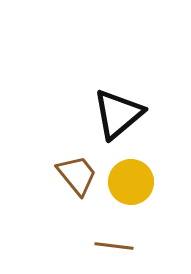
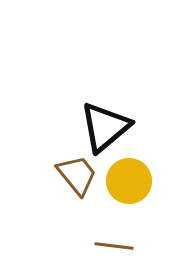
black triangle: moved 13 px left, 13 px down
yellow circle: moved 2 px left, 1 px up
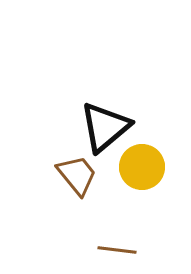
yellow circle: moved 13 px right, 14 px up
brown line: moved 3 px right, 4 px down
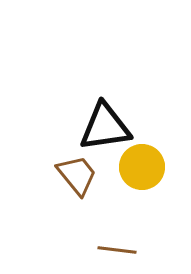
black triangle: rotated 32 degrees clockwise
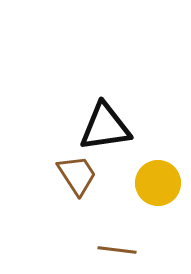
yellow circle: moved 16 px right, 16 px down
brown trapezoid: rotated 6 degrees clockwise
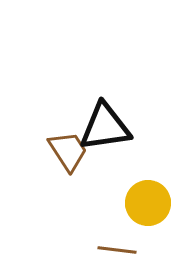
brown trapezoid: moved 9 px left, 24 px up
yellow circle: moved 10 px left, 20 px down
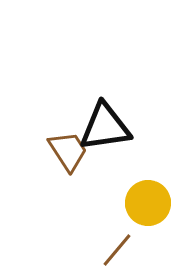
brown line: rotated 57 degrees counterclockwise
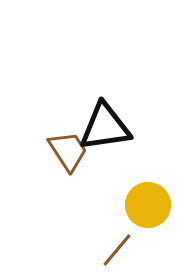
yellow circle: moved 2 px down
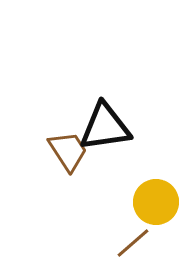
yellow circle: moved 8 px right, 3 px up
brown line: moved 16 px right, 7 px up; rotated 9 degrees clockwise
